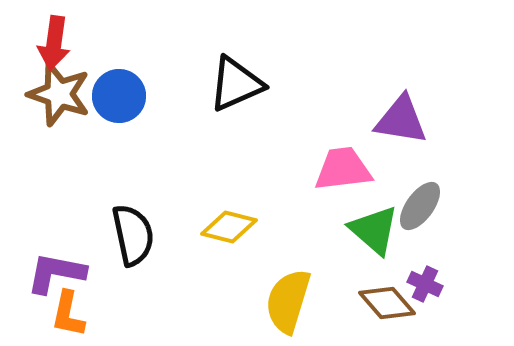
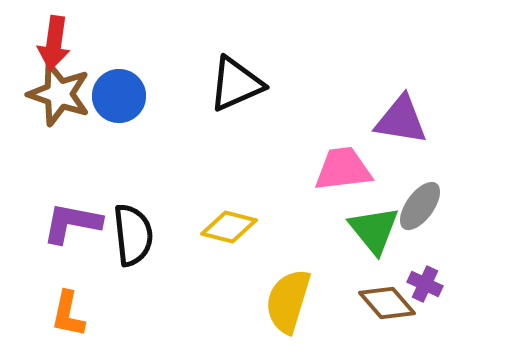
green triangle: rotated 10 degrees clockwise
black semicircle: rotated 6 degrees clockwise
purple L-shape: moved 16 px right, 50 px up
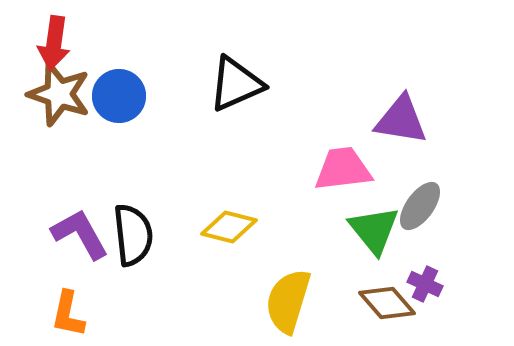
purple L-shape: moved 8 px right, 11 px down; rotated 50 degrees clockwise
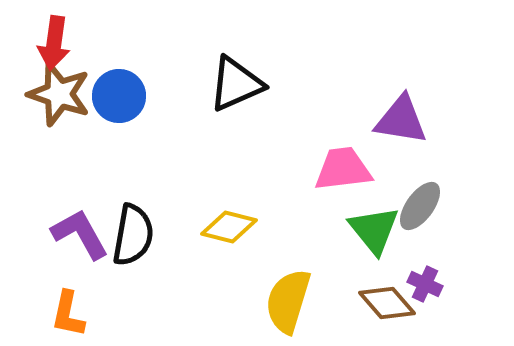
black semicircle: rotated 16 degrees clockwise
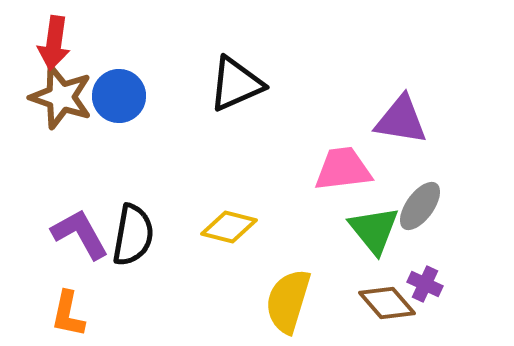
brown star: moved 2 px right, 3 px down
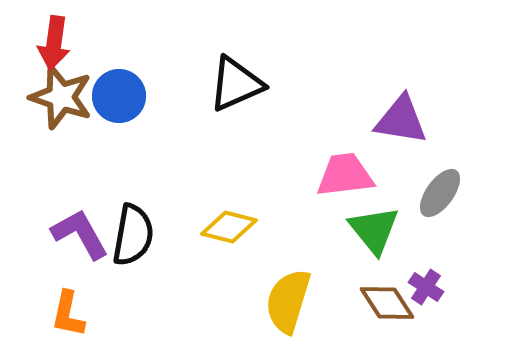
pink trapezoid: moved 2 px right, 6 px down
gray ellipse: moved 20 px right, 13 px up
purple cross: moved 1 px right, 3 px down; rotated 8 degrees clockwise
brown diamond: rotated 8 degrees clockwise
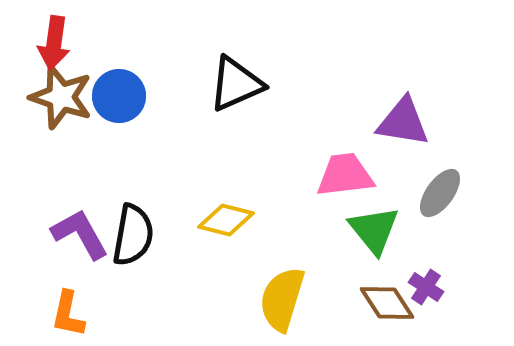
purple triangle: moved 2 px right, 2 px down
yellow diamond: moved 3 px left, 7 px up
yellow semicircle: moved 6 px left, 2 px up
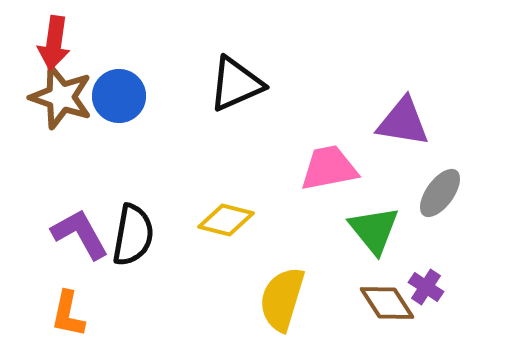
pink trapezoid: moved 16 px left, 7 px up; rotated 4 degrees counterclockwise
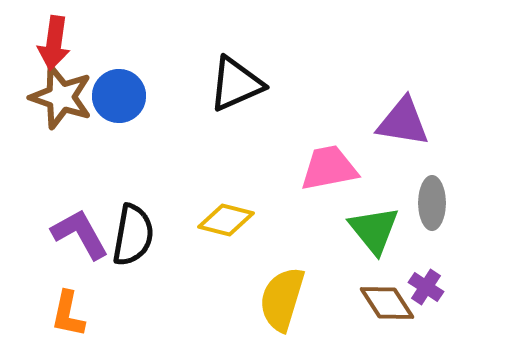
gray ellipse: moved 8 px left, 10 px down; rotated 36 degrees counterclockwise
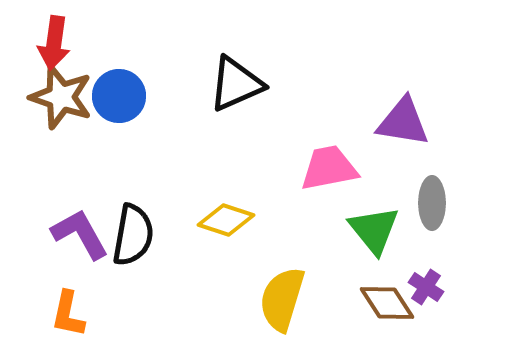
yellow diamond: rotated 4 degrees clockwise
